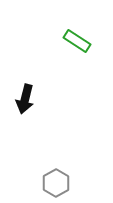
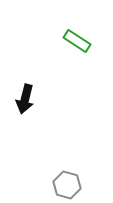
gray hexagon: moved 11 px right, 2 px down; rotated 16 degrees counterclockwise
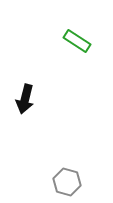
gray hexagon: moved 3 px up
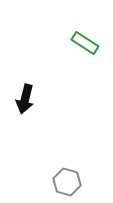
green rectangle: moved 8 px right, 2 px down
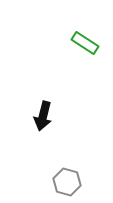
black arrow: moved 18 px right, 17 px down
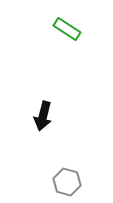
green rectangle: moved 18 px left, 14 px up
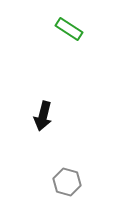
green rectangle: moved 2 px right
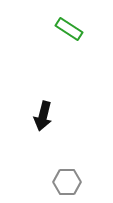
gray hexagon: rotated 16 degrees counterclockwise
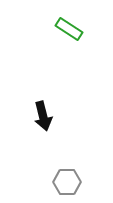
black arrow: rotated 28 degrees counterclockwise
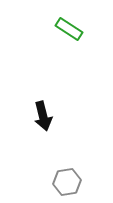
gray hexagon: rotated 8 degrees counterclockwise
